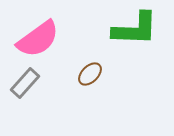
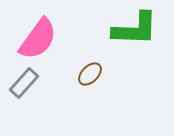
pink semicircle: rotated 18 degrees counterclockwise
gray rectangle: moved 1 px left
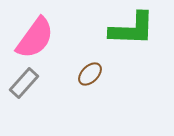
green L-shape: moved 3 px left
pink semicircle: moved 3 px left, 1 px up
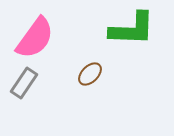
gray rectangle: rotated 8 degrees counterclockwise
